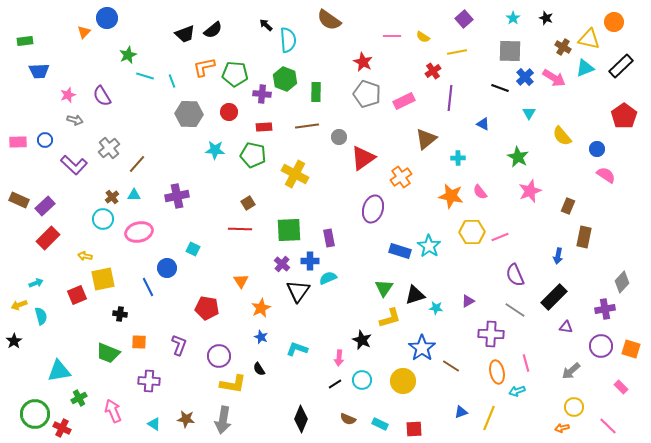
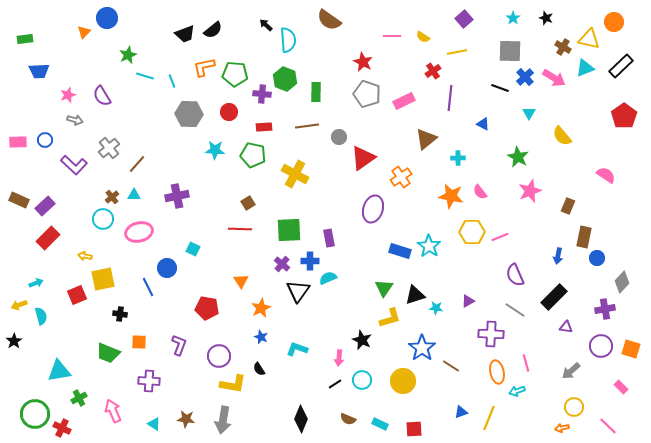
green rectangle at (25, 41): moved 2 px up
blue circle at (597, 149): moved 109 px down
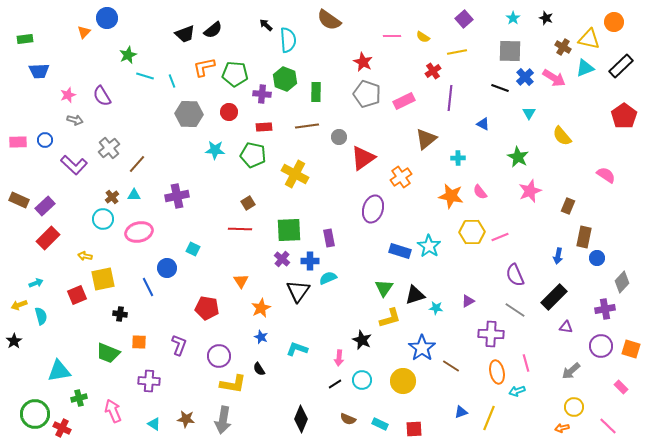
purple cross at (282, 264): moved 5 px up
green cross at (79, 398): rotated 14 degrees clockwise
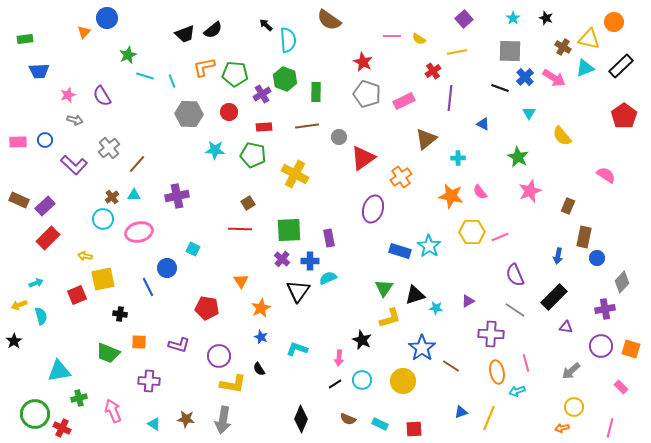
yellow semicircle at (423, 37): moved 4 px left, 2 px down
purple cross at (262, 94): rotated 36 degrees counterclockwise
purple L-shape at (179, 345): rotated 85 degrees clockwise
pink line at (608, 426): moved 2 px right, 2 px down; rotated 60 degrees clockwise
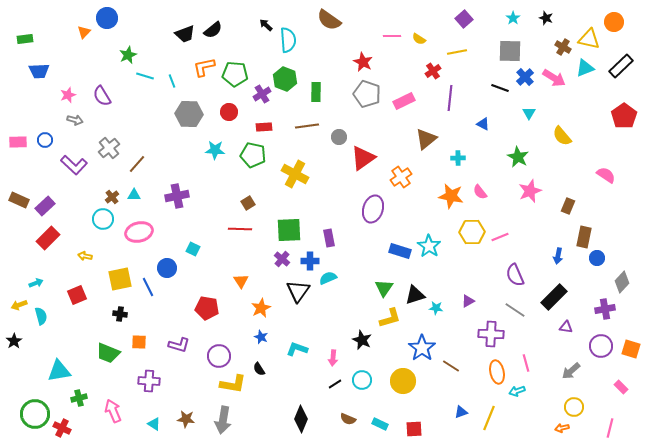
yellow square at (103, 279): moved 17 px right
pink arrow at (339, 358): moved 6 px left
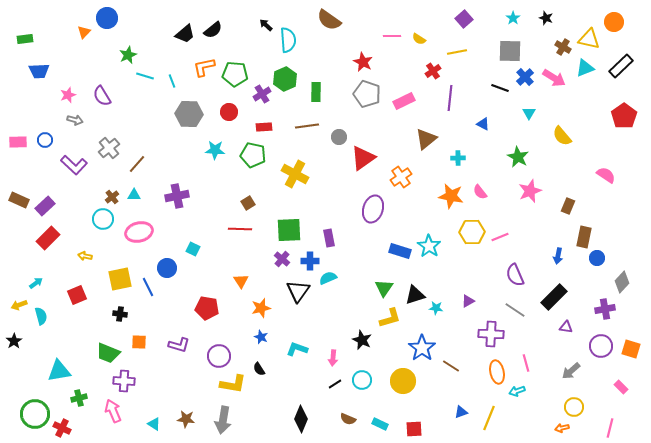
black trapezoid at (185, 34): rotated 20 degrees counterclockwise
green hexagon at (285, 79): rotated 15 degrees clockwise
cyan arrow at (36, 283): rotated 16 degrees counterclockwise
orange star at (261, 308): rotated 12 degrees clockwise
purple cross at (149, 381): moved 25 px left
